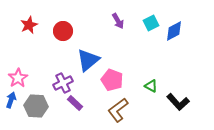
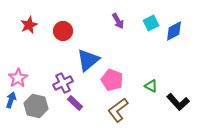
gray hexagon: rotated 10 degrees clockwise
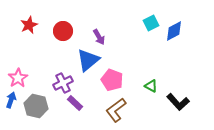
purple arrow: moved 19 px left, 16 px down
brown L-shape: moved 2 px left
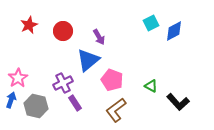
purple rectangle: rotated 14 degrees clockwise
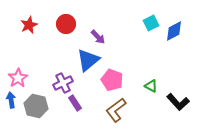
red circle: moved 3 px right, 7 px up
purple arrow: moved 1 px left; rotated 14 degrees counterclockwise
blue arrow: rotated 28 degrees counterclockwise
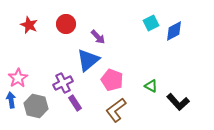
red star: rotated 24 degrees counterclockwise
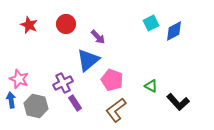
pink star: moved 1 px right, 1 px down; rotated 18 degrees counterclockwise
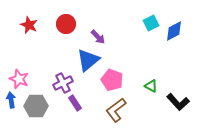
gray hexagon: rotated 15 degrees counterclockwise
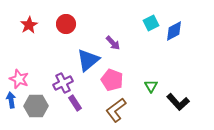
red star: rotated 18 degrees clockwise
purple arrow: moved 15 px right, 6 px down
green triangle: rotated 32 degrees clockwise
